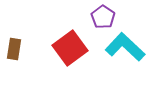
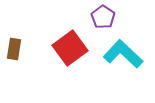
cyan L-shape: moved 2 px left, 7 px down
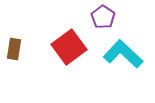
red square: moved 1 px left, 1 px up
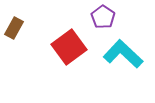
brown rectangle: moved 21 px up; rotated 20 degrees clockwise
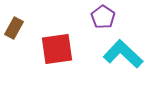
red square: moved 12 px left, 2 px down; rotated 28 degrees clockwise
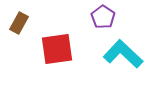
brown rectangle: moved 5 px right, 5 px up
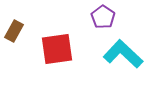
brown rectangle: moved 5 px left, 8 px down
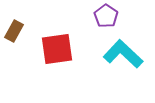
purple pentagon: moved 3 px right, 1 px up
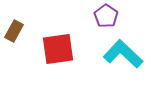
red square: moved 1 px right
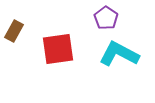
purple pentagon: moved 2 px down
cyan L-shape: moved 4 px left; rotated 15 degrees counterclockwise
